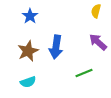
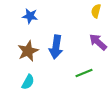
blue star: rotated 28 degrees counterclockwise
cyan semicircle: rotated 42 degrees counterclockwise
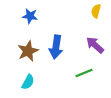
purple arrow: moved 3 px left, 3 px down
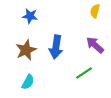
yellow semicircle: moved 1 px left
brown star: moved 2 px left, 1 px up
green line: rotated 12 degrees counterclockwise
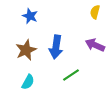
yellow semicircle: moved 1 px down
blue star: rotated 14 degrees clockwise
purple arrow: rotated 18 degrees counterclockwise
green line: moved 13 px left, 2 px down
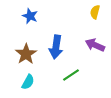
brown star: moved 4 px down; rotated 10 degrees counterclockwise
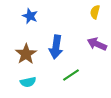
purple arrow: moved 2 px right, 1 px up
cyan semicircle: rotated 49 degrees clockwise
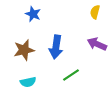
blue star: moved 3 px right, 2 px up
brown star: moved 2 px left, 4 px up; rotated 20 degrees clockwise
